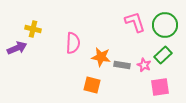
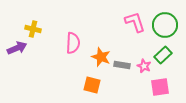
orange star: rotated 12 degrees clockwise
pink star: moved 1 px down
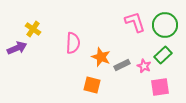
yellow cross: rotated 21 degrees clockwise
gray rectangle: rotated 35 degrees counterclockwise
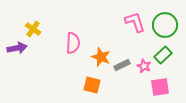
purple arrow: rotated 12 degrees clockwise
